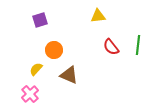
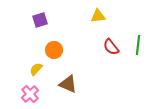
brown triangle: moved 1 px left, 9 px down
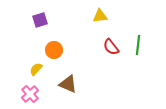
yellow triangle: moved 2 px right
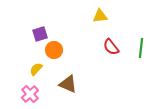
purple square: moved 14 px down
green line: moved 3 px right, 3 px down
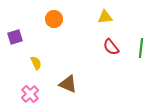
yellow triangle: moved 5 px right, 1 px down
purple square: moved 25 px left, 3 px down
orange circle: moved 31 px up
yellow semicircle: moved 6 px up; rotated 112 degrees clockwise
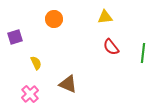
green line: moved 2 px right, 5 px down
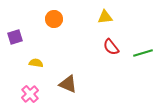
green line: rotated 66 degrees clockwise
yellow semicircle: rotated 56 degrees counterclockwise
